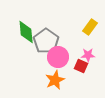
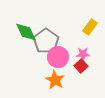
green diamond: rotated 20 degrees counterclockwise
pink star: moved 5 px left, 1 px up
red square: rotated 24 degrees clockwise
orange star: rotated 18 degrees counterclockwise
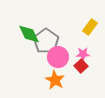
green diamond: moved 3 px right, 2 px down
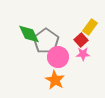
red square: moved 26 px up
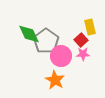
yellow rectangle: rotated 49 degrees counterclockwise
pink circle: moved 3 px right, 1 px up
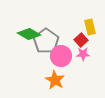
green diamond: rotated 35 degrees counterclockwise
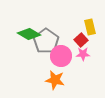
orange star: rotated 18 degrees counterclockwise
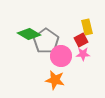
yellow rectangle: moved 3 px left
red square: rotated 16 degrees clockwise
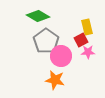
green diamond: moved 9 px right, 18 px up
pink star: moved 5 px right, 2 px up
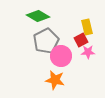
gray pentagon: rotated 10 degrees clockwise
